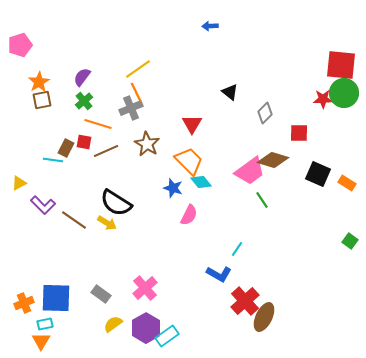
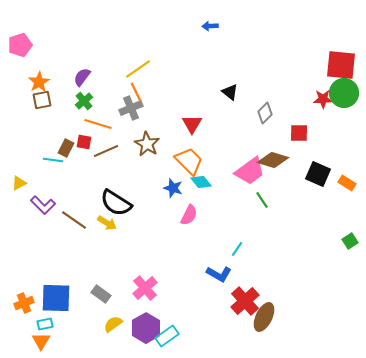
green square at (350, 241): rotated 21 degrees clockwise
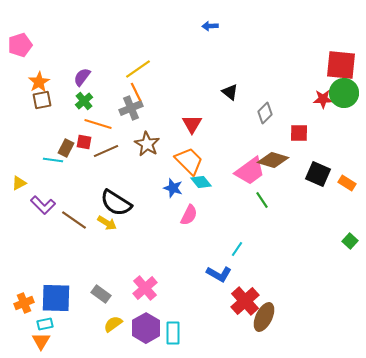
green square at (350, 241): rotated 14 degrees counterclockwise
cyan rectangle at (167, 336): moved 6 px right, 3 px up; rotated 55 degrees counterclockwise
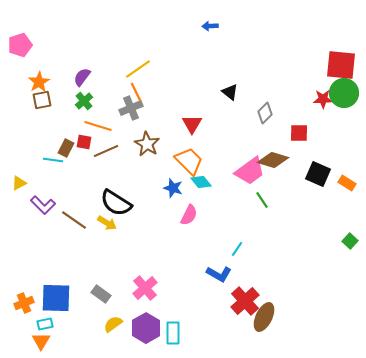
orange line at (98, 124): moved 2 px down
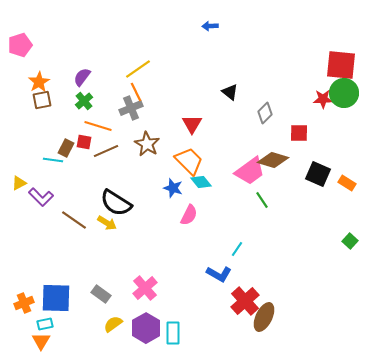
purple L-shape at (43, 205): moved 2 px left, 8 px up
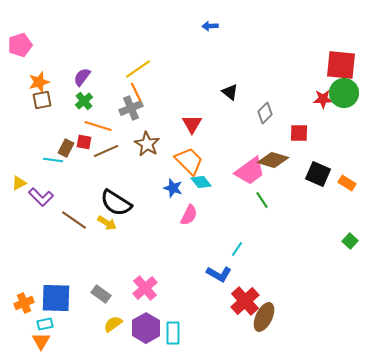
orange star at (39, 82): rotated 15 degrees clockwise
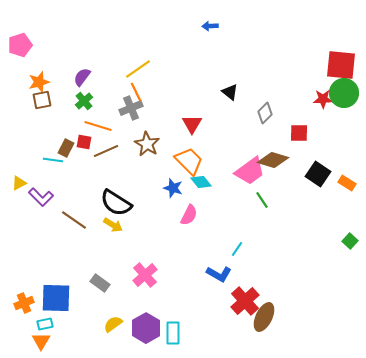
black square at (318, 174): rotated 10 degrees clockwise
yellow arrow at (107, 223): moved 6 px right, 2 px down
pink cross at (145, 288): moved 13 px up
gray rectangle at (101, 294): moved 1 px left, 11 px up
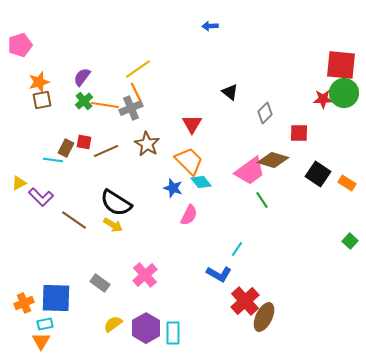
orange line at (98, 126): moved 7 px right, 21 px up; rotated 8 degrees counterclockwise
